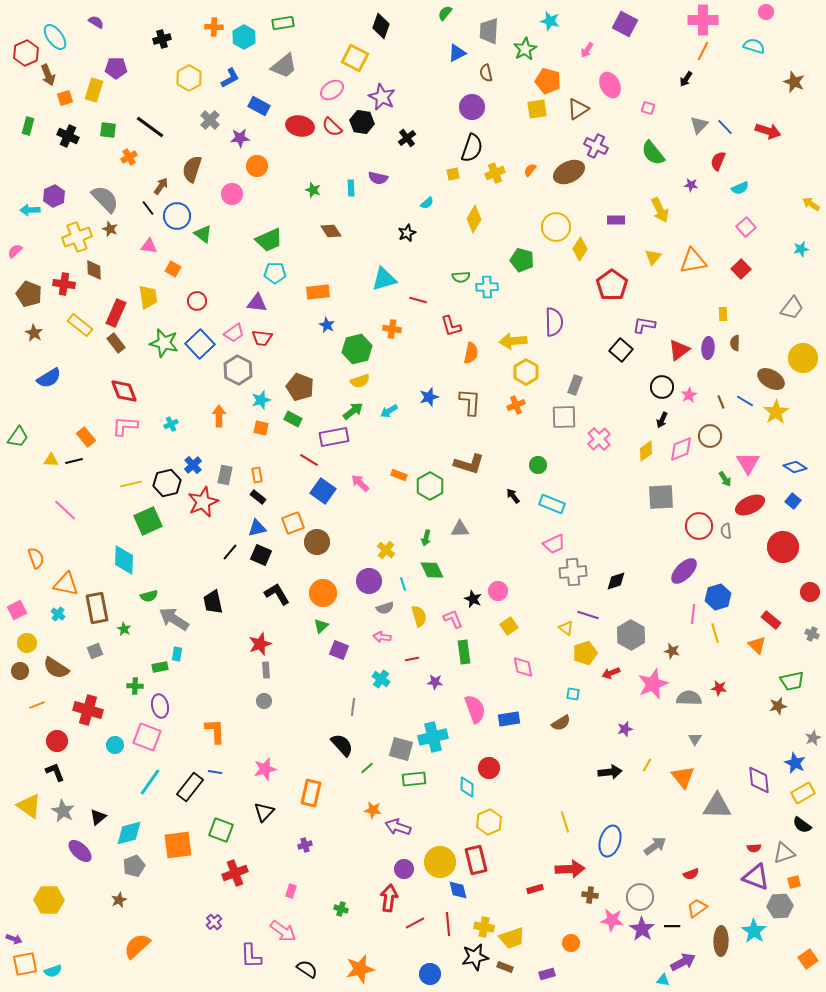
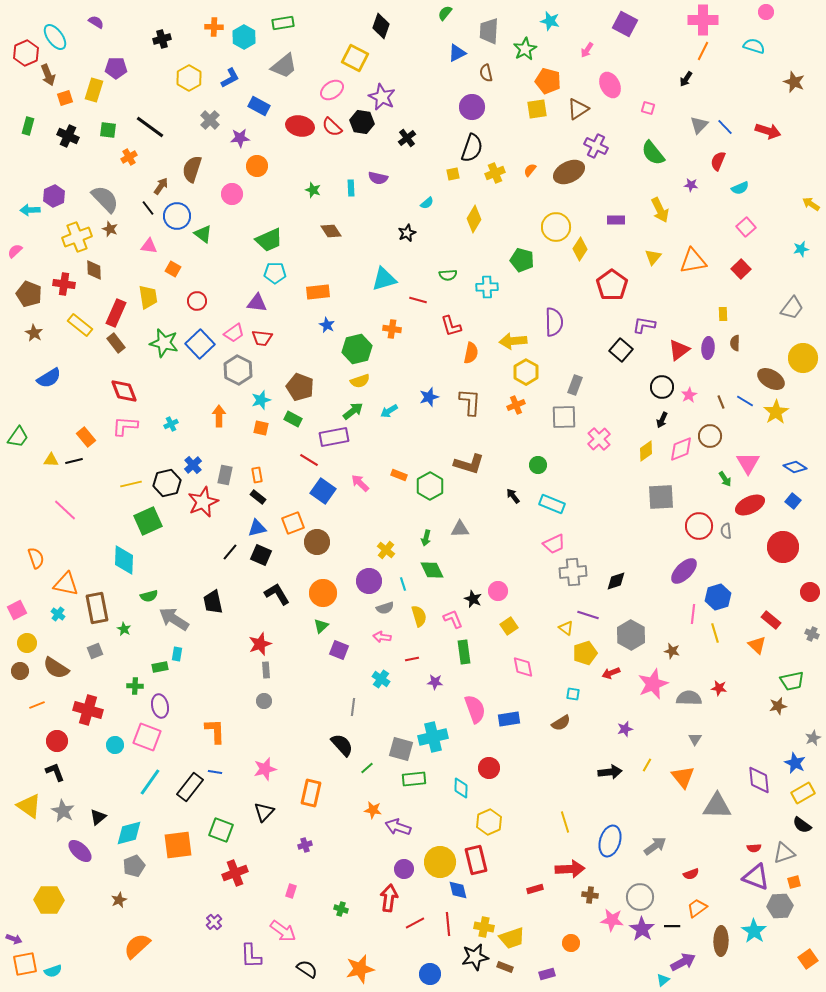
green semicircle at (461, 277): moved 13 px left, 2 px up
cyan diamond at (467, 787): moved 6 px left, 1 px down
cyan triangle at (663, 980): rotated 48 degrees counterclockwise
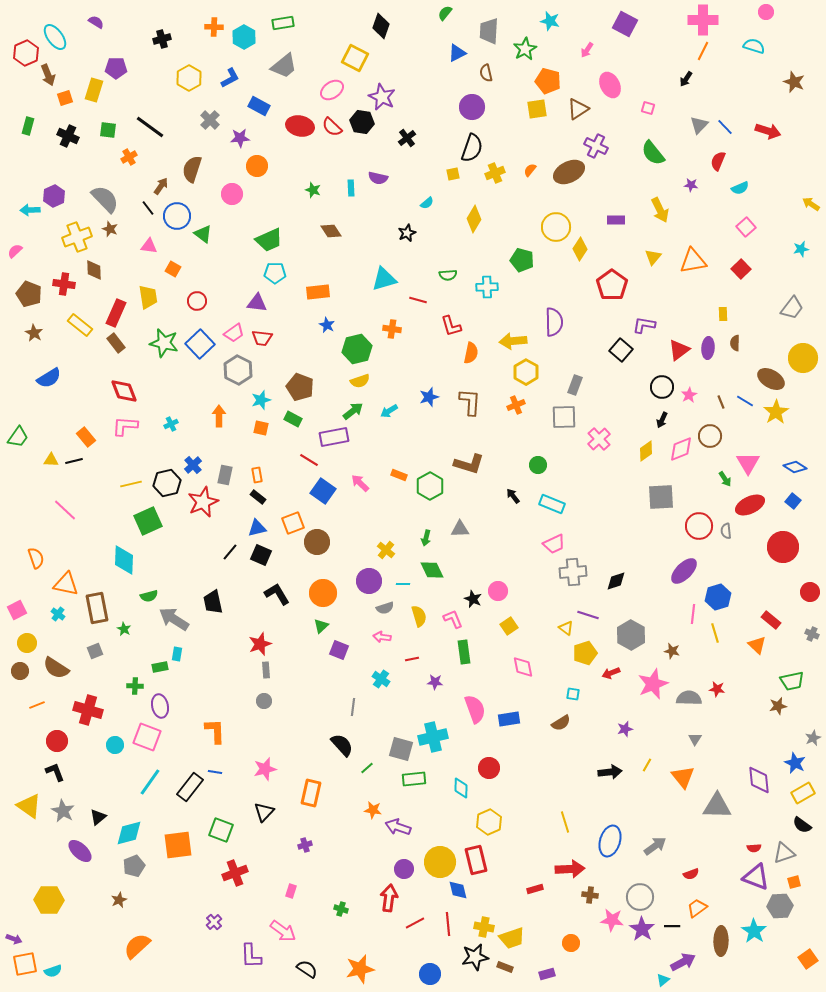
cyan line at (403, 584): rotated 72 degrees counterclockwise
red star at (719, 688): moved 2 px left, 1 px down
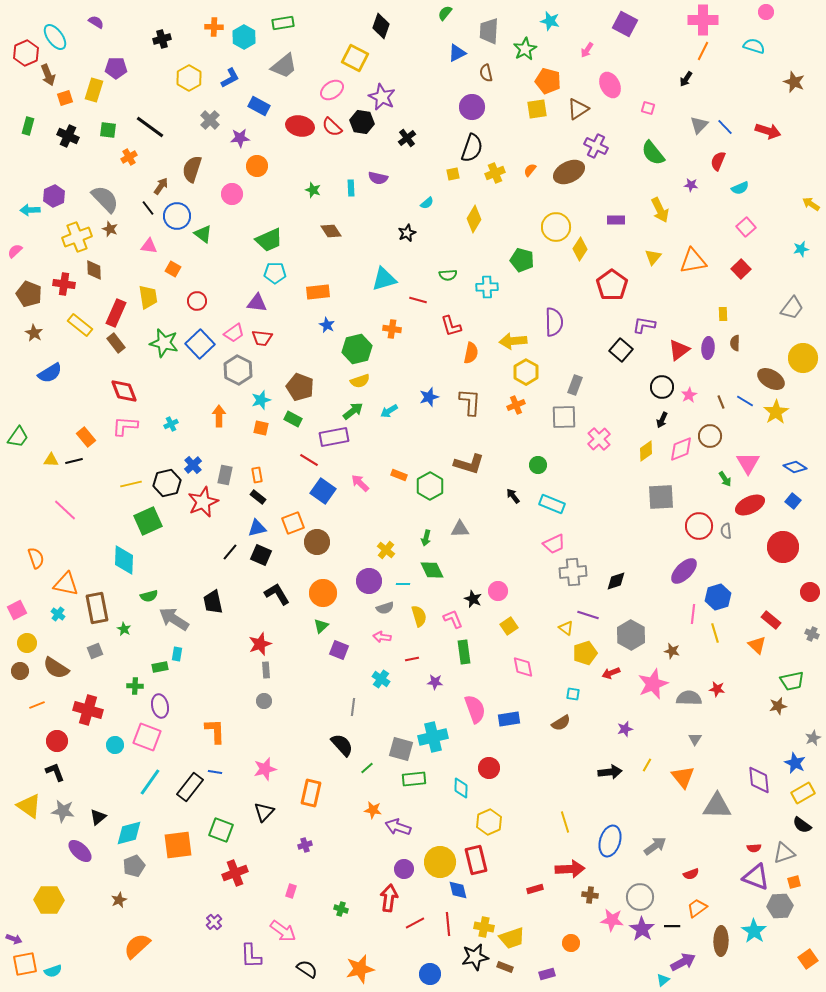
blue semicircle at (49, 378): moved 1 px right, 5 px up
gray star at (63, 811): rotated 20 degrees counterclockwise
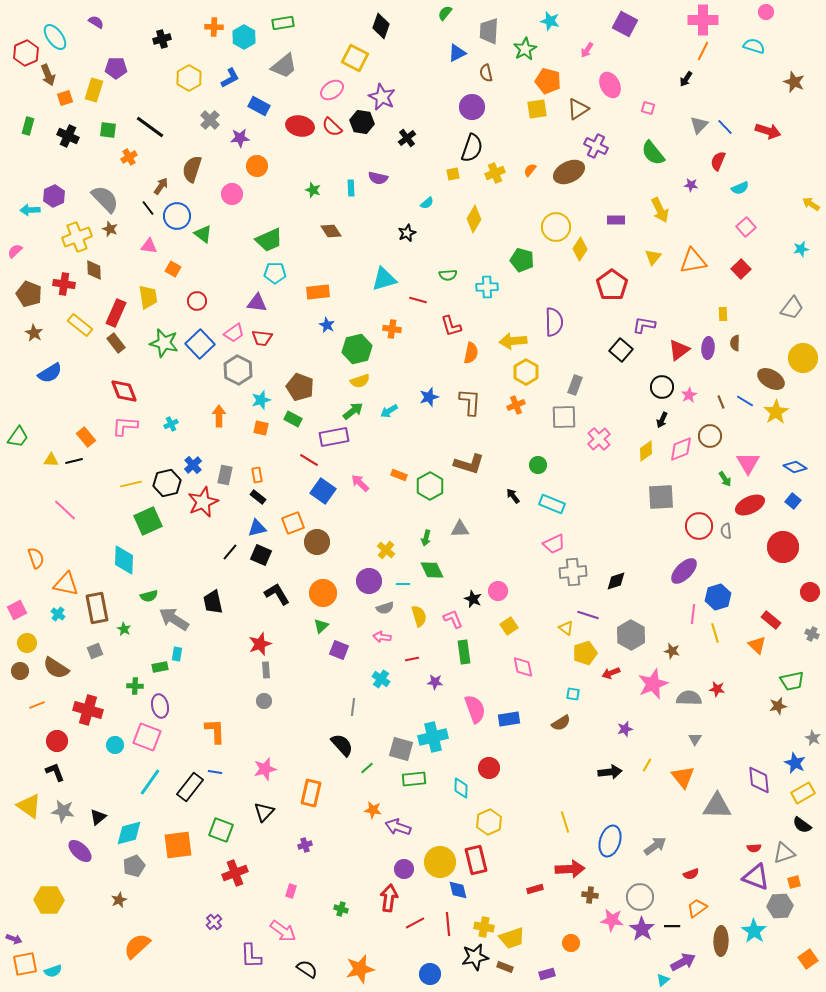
gray star at (813, 738): rotated 21 degrees counterclockwise
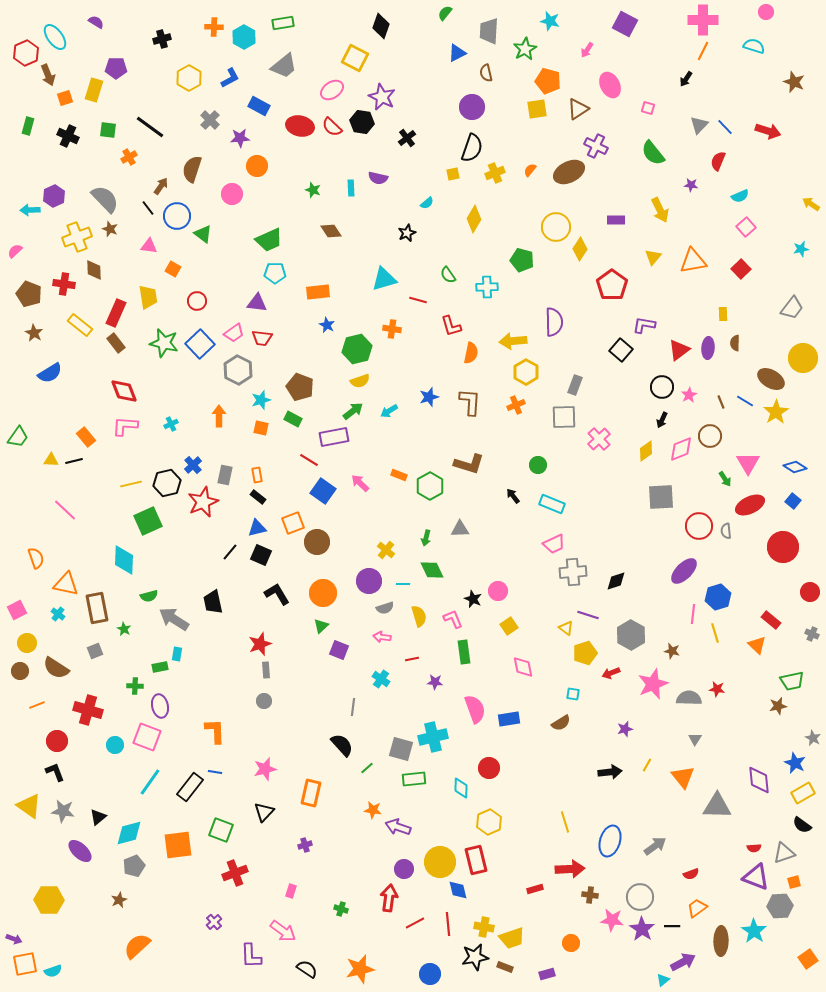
cyan semicircle at (740, 188): moved 8 px down
green semicircle at (448, 275): rotated 60 degrees clockwise
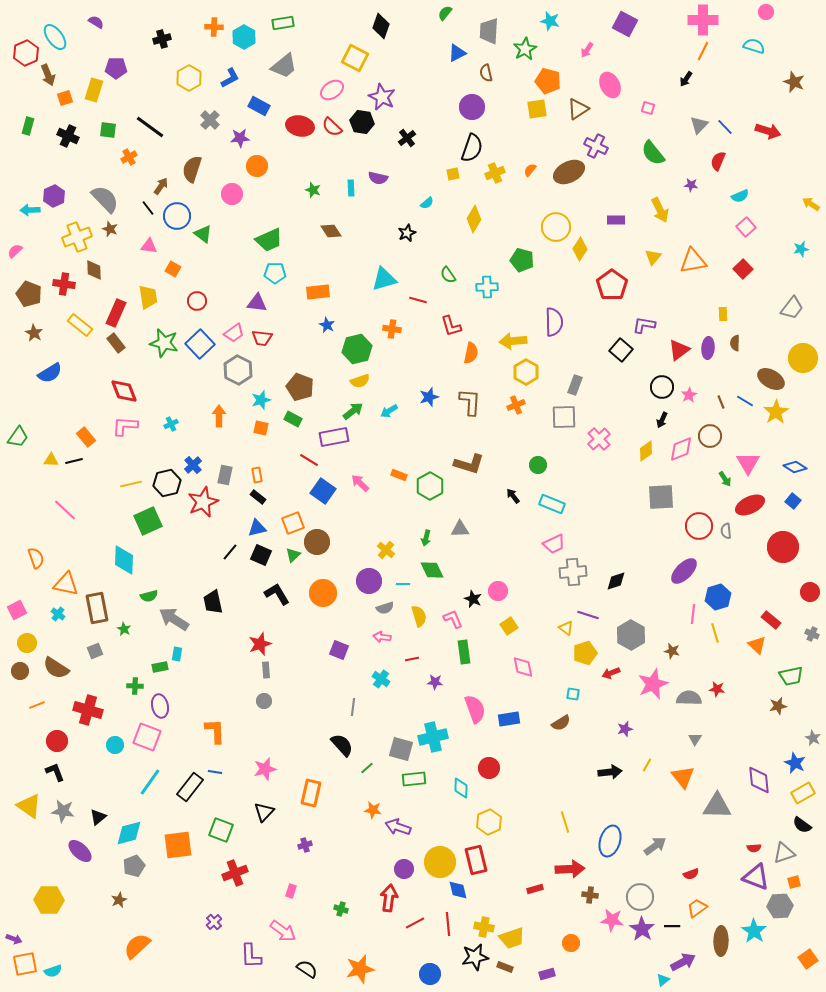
red square at (741, 269): moved 2 px right
green triangle at (321, 626): moved 28 px left, 71 px up
green trapezoid at (792, 681): moved 1 px left, 5 px up
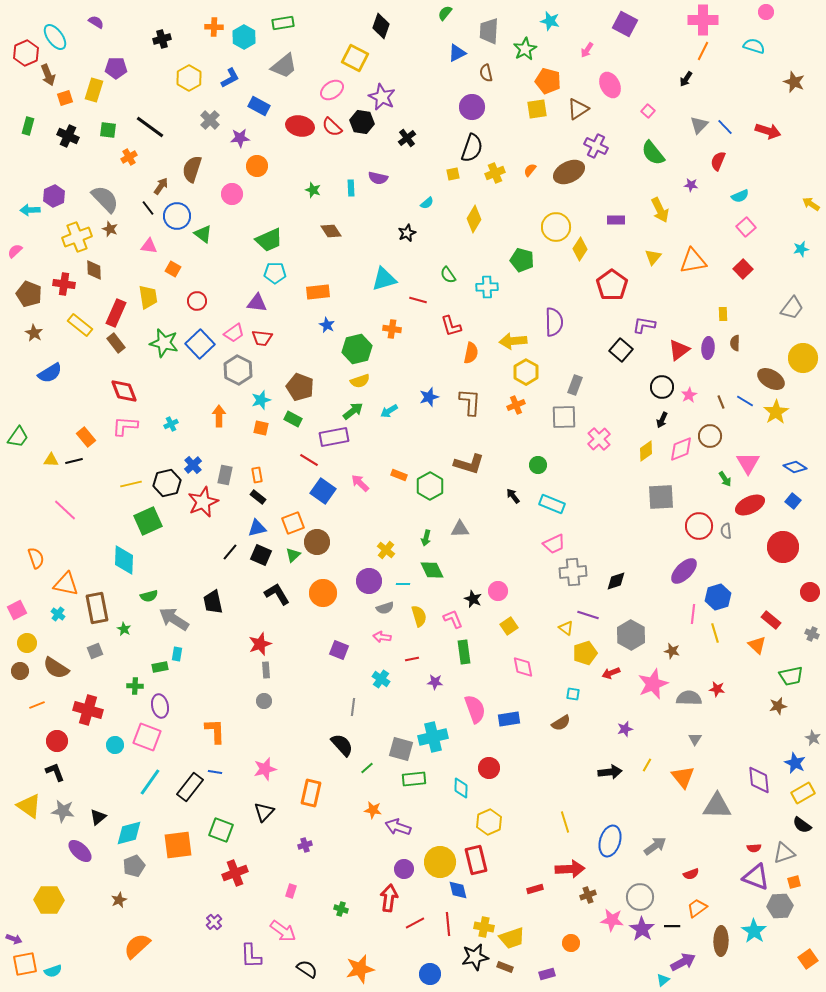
pink square at (648, 108): moved 3 px down; rotated 24 degrees clockwise
brown cross at (590, 895): moved 2 px left; rotated 28 degrees counterclockwise
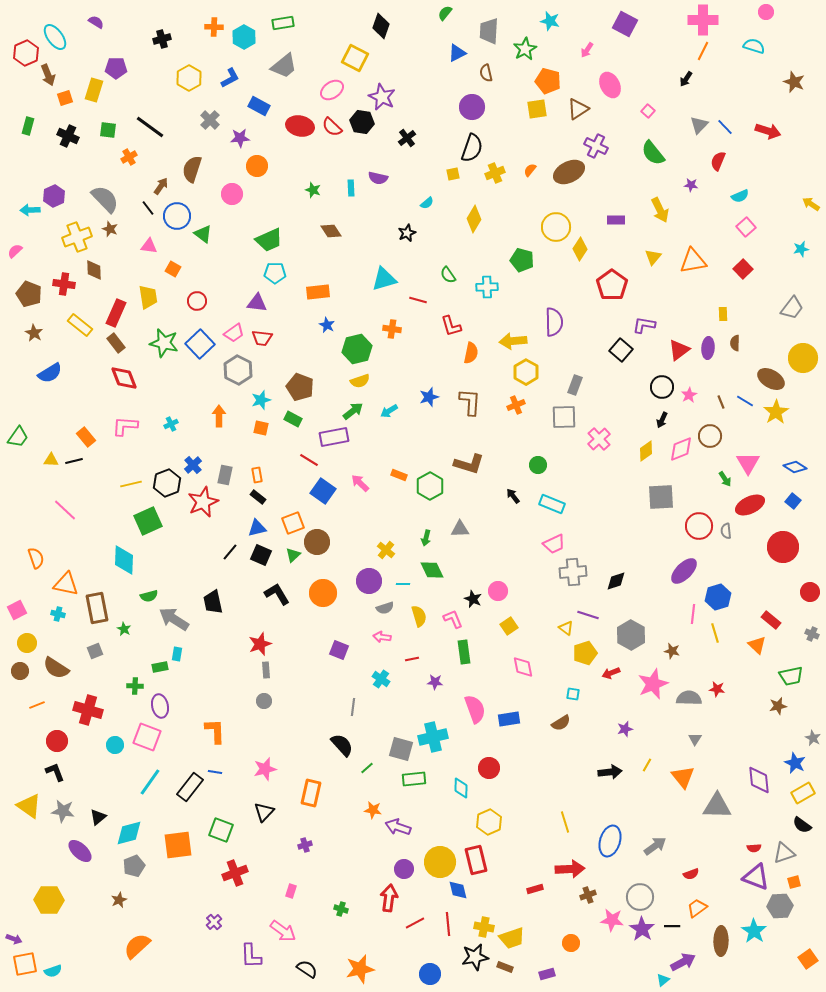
red diamond at (124, 391): moved 13 px up
black hexagon at (167, 483): rotated 8 degrees counterclockwise
cyan cross at (58, 614): rotated 24 degrees counterclockwise
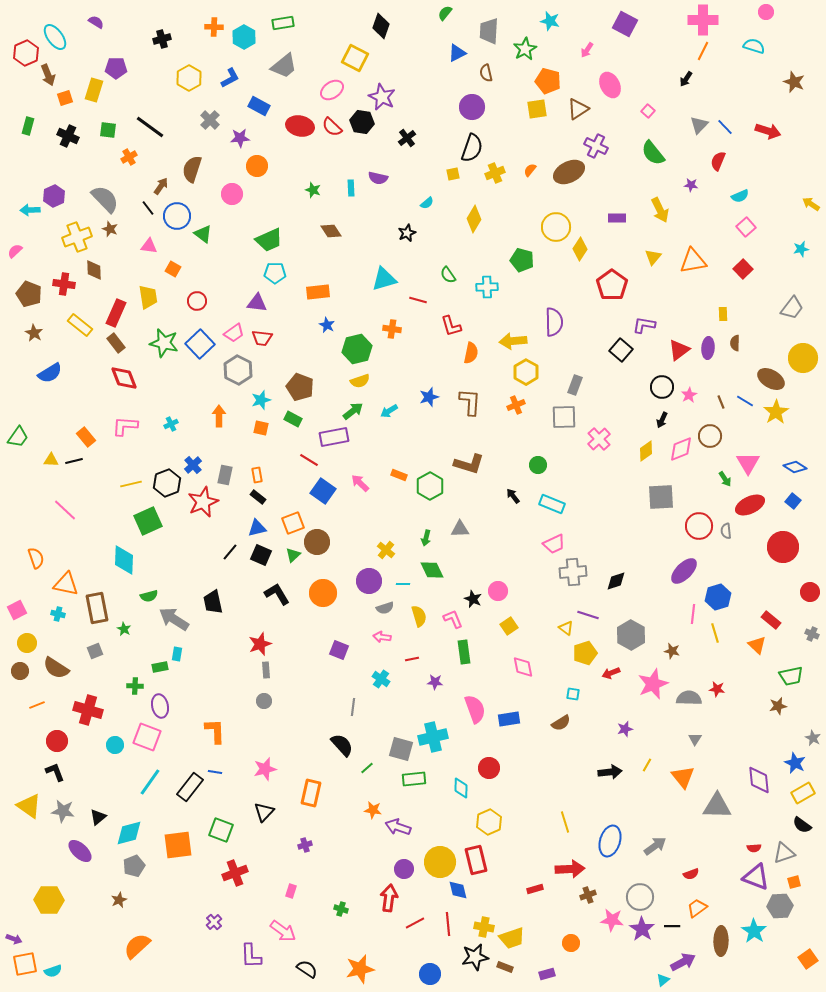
purple rectangle at (616, 220): moved 1 px right, 2 px up
